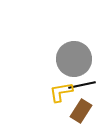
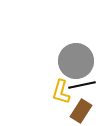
gray circle: moved 2 px right, 2 px down
yellow L-shape: rotated 65 degrees counterclockwise
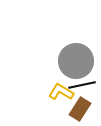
yellow L-shape: rotated 105 degrees clockwise
brown rectangle: moved 1 px left, 2 px up
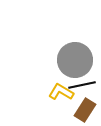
gray circle: moved 1 px left, 1 px up
brown rectangle: moved 5 px right, 1 px down
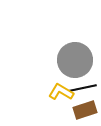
black line: moved 1 px right, 3 px down
brown rectangle: rotated 40 degrees clockwise
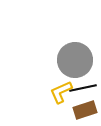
yellow L-shape: rotated 55 degrees counterclockwise
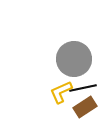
gray circle: moved 1 px left, 1 px up
brown rectangle: moved 3 px up; rotated 15 degrees counterclockwise
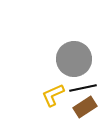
yellow L-shape: moved 8 px left, 3 px down
